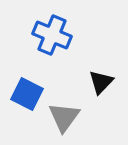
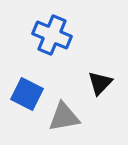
black triangle: moved 1 px left, 1 px down
gray triangle: rotated 44 degrees clockwise
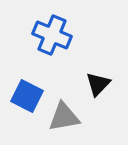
black triangle: moved 2 px left, 1 px down
blue square: moved 2 px down
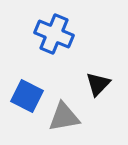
blue cross: moved 2 px right, 1 px up
